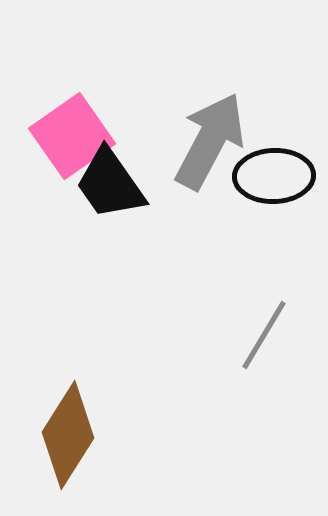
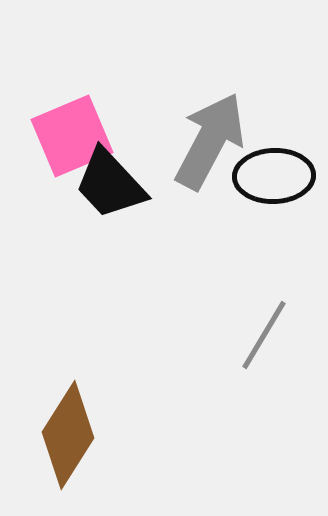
pink square: rotated 12 degrees clockwise
black trapezoid: rotated 8 degrees counterclockwise
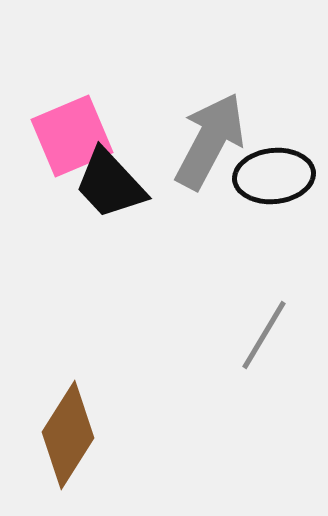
black ellipse: rotated 4 degrees counterclockwise
